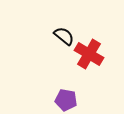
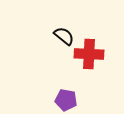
red cross: rotated 28 degrees counterclockwise
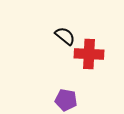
black semicircle: moved 1 px right
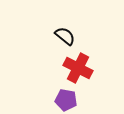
red cross: moved 11 px left, 14 px down; rotated 24 degrees clockwise
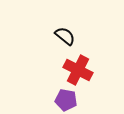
red cross: moved 2 px down
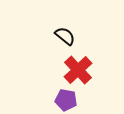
red cross: rotated 20 degrees clockwise
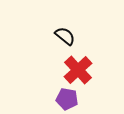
purple pentagon: moved 1 px right, 1 px up
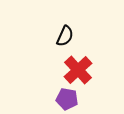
black semicircle: rotated 75 degrees clockwise
